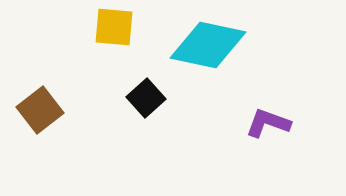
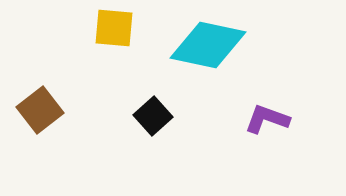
yellow square: moved 1 px down
black square: moved 7 px right, 18 px down
purple L-shape: moved 1 px left, 4 px up
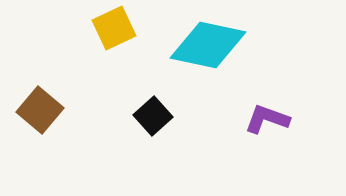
yellow square: rotated 30 degrees counterclockwise
brown square: rotated 12 degrees counterclockwise
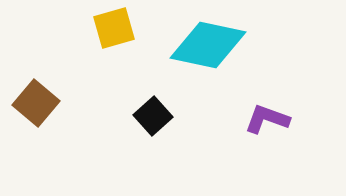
yellow square: rotated 9 degrees clockwise
brown square: moved 4 px left, 7 px up
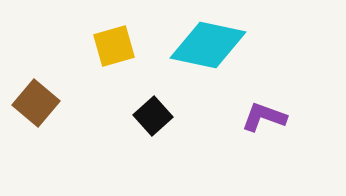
yellow square: moved 18 px down
purple L-shape: moved 3 px left, 2 px up
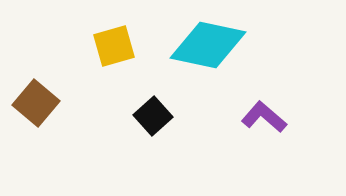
purple L-shape: rotated 21 degrees clockwise
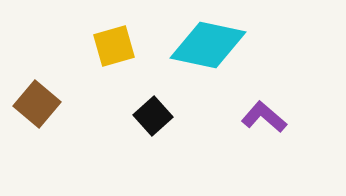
brown square: moved 1 px right, 1 px down
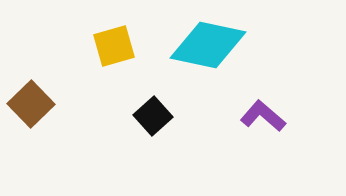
brown square: moved 6 px left; rotated 6 degrees clockwise
purple L-shape: moved 1 px left, 1 px up
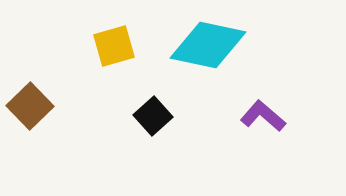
brown square: moved 1 px left, 2 px down
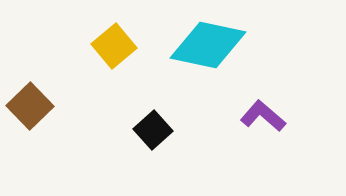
yellow square: rotated 24 degrees counterclockwise
black square: moved 14 px down
